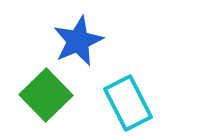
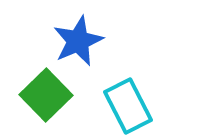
cyan rectangle: moved 3 px down
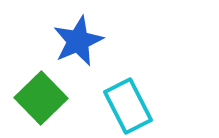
green square: moved 5 px left, 3 px down
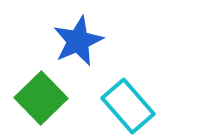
cyan rectangle: rotated 14 degrees counterclockwise
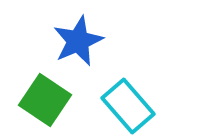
green square: moved 4 px right, 2 px down; rotated 12 degrees counterclockwise
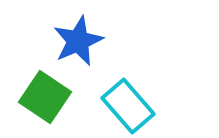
green square: moved 3 px up
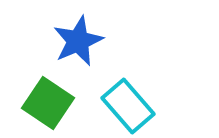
green square: moved 3 px right, 6 px down
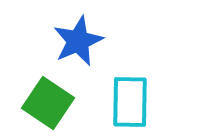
cyan rectangle: moved 2 px right, 4 px up; rotated 42 degrees clockwise
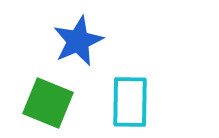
green square: rotated 12 degrees counterclockwise
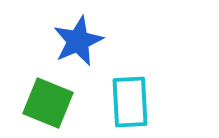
cyan rectangle: rotated 4 degrees counterclockwise
